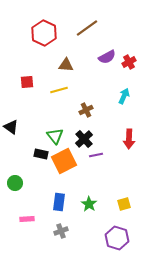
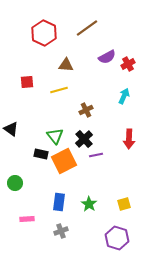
red cross: moved 1 px left, 2 px down
black triangle: moved 2 px down
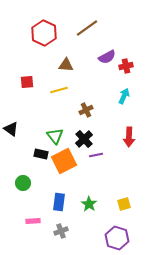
red cross: moved 2 px left, 2 px down; rotated 16 degrees clockwise
red arrow: moved 2 px up
green circle: moved 8 px right
pink rectangle: moved 6 px right, 2 px down
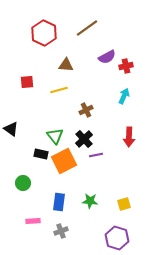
green star: moved 1 px right, 3 px up; rotated 28 degrees counterclockwise
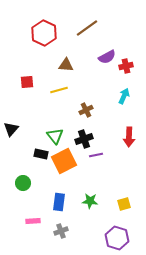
black triangle: rotated 35 degrees clockwise
black cross: rotated 24 degrees clockwise
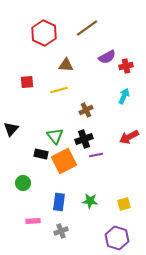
red arrow: rotated 60 degrees clockwise
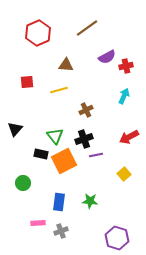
red hexagon: moved 6 px left; rotated 10 degrees clockwise
black triangle: moved 4 px right
yellow square: moved 30 px up; rotated 24 degrees counterclockwise
pink rectangle: moved 5 px right, 2 px down
